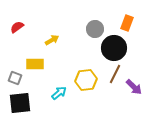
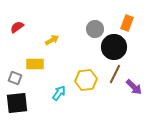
black circle: moved 1 px up
cyan arrow: rotated 14 degrees counterclockwise
black square: moved 3 px left
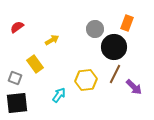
yellow rectangle: rotated 54 degrees clockwise
cyan arrow: moved 2 px down
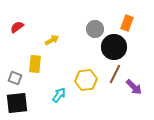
yellow rectangle: rotated 42 degrees clockwise
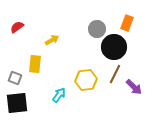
gray circle: moved 2 px right
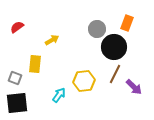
yellow hexagon: moved 2 px left, 1 px down
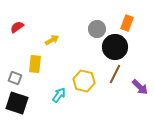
black circle: moved 1 px right
yellow hexagon: rotated 20 degrees clockwise
purple arrow: moved 6 px right
black square: rotated 25 degrees clockwise
